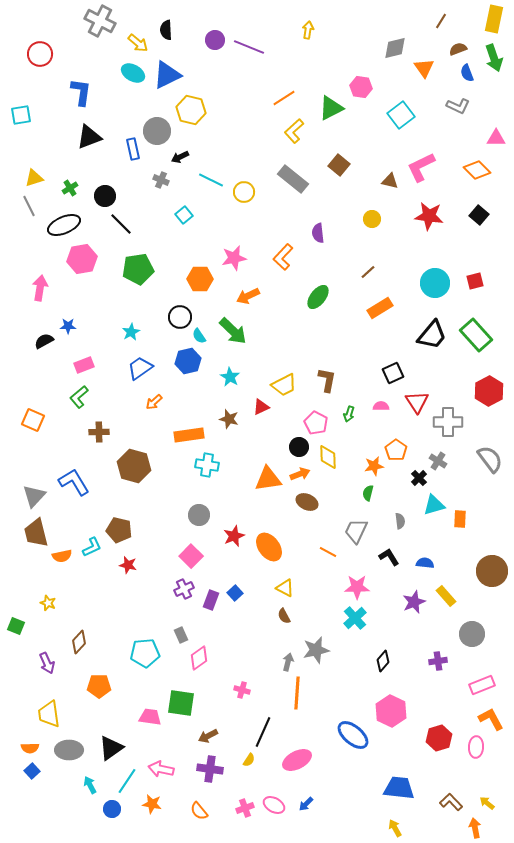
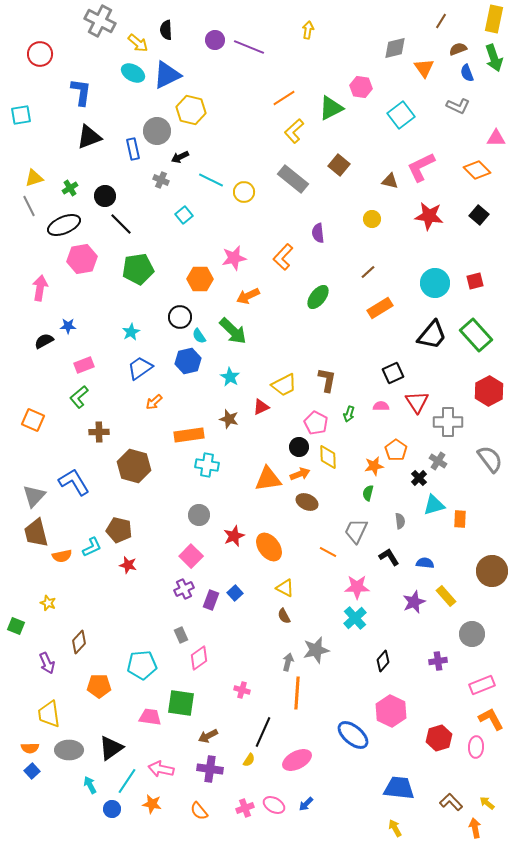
cyan pentagon at (145, 653): moved 3 px left, 12 px down
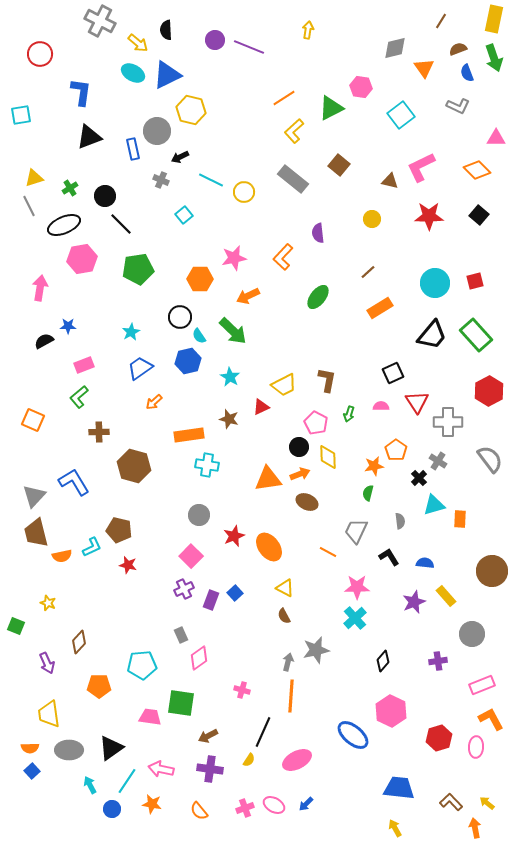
red star at (429, 216): rotated 8 degrees counterclockwise
orange line at (297, 693): moved 6 px left, 3 px down
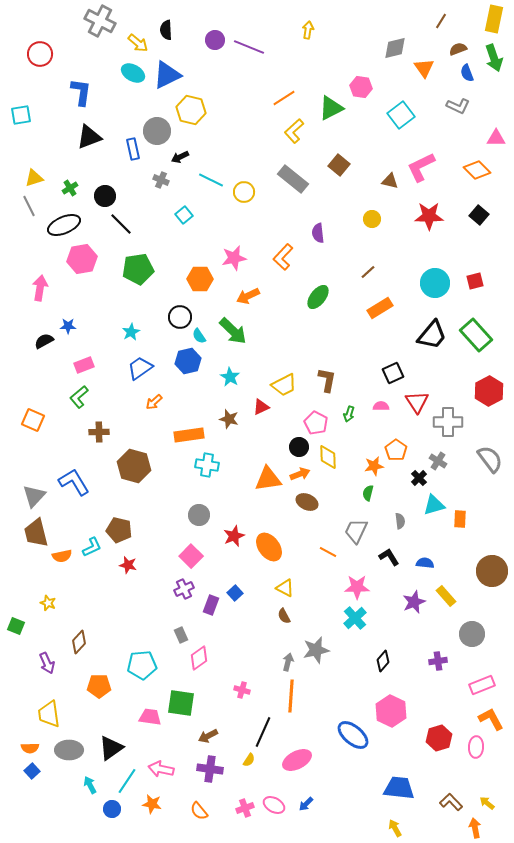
purple rectangle at (211, 600): moved 5 px down
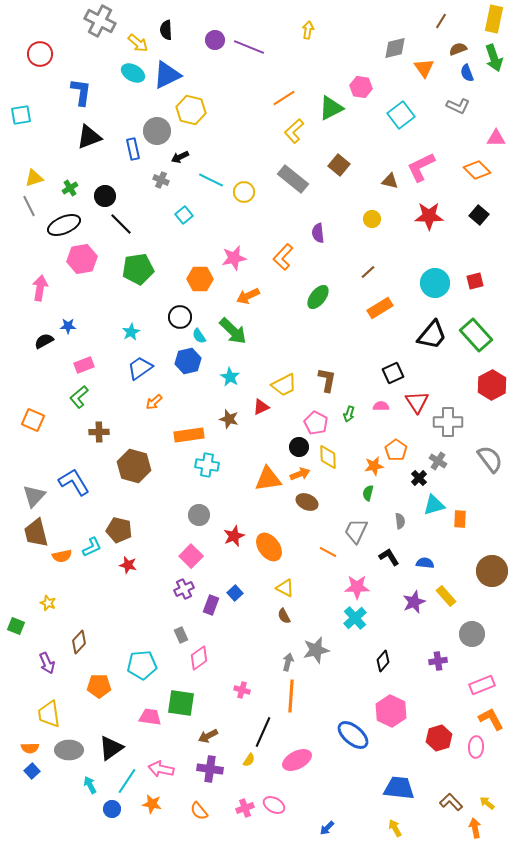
red hexagon at (489, 391): moved 3 px right, 6 px up
blue arrow at (306, 804): moved 21 px right, 24 px down
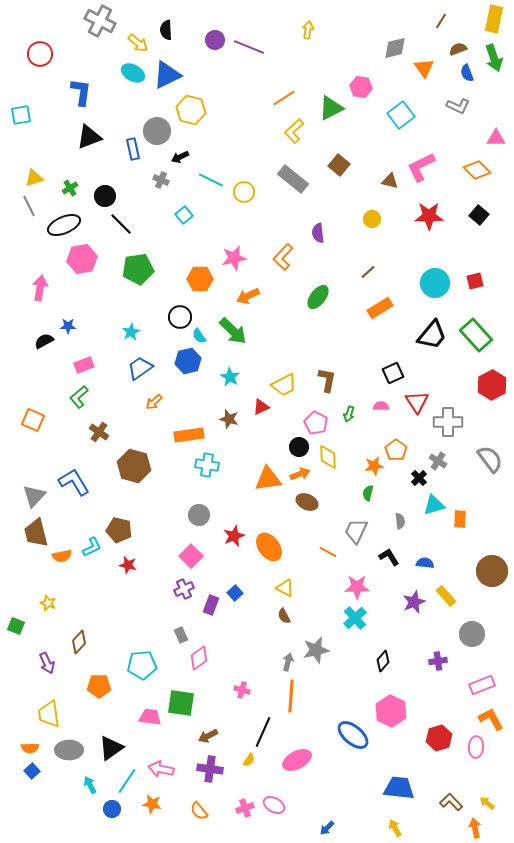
brown cross at (99, 432): rotated 36 degrees clockwise
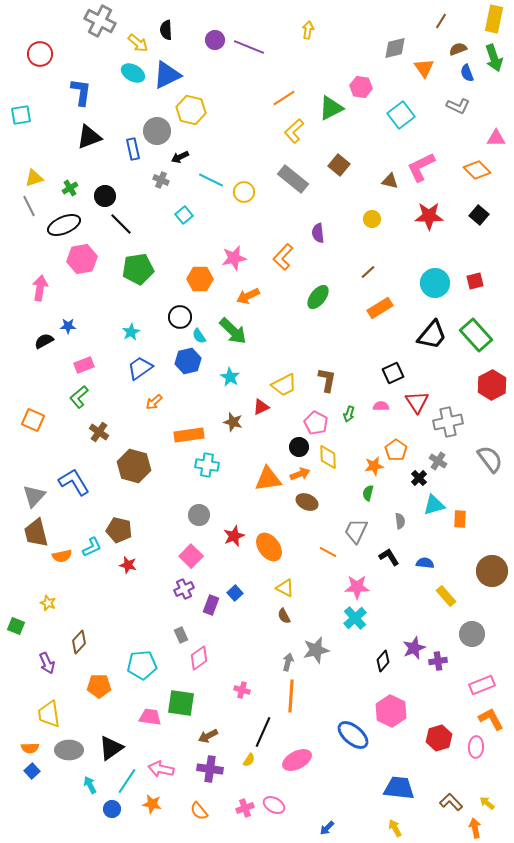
brown star at (229, 419): moved 4 px right, 3 px down
gray cross at (448, 422): rotated 12 degrees counterclockwise
purple star at (414, 602): moved 46 px down
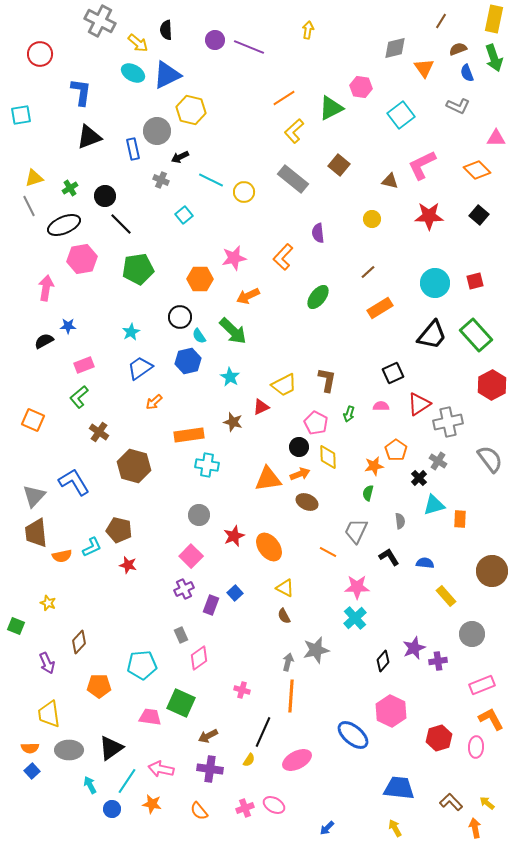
pink L-shape at (421, 167): moved 1 px right, 2 px up
pink arrow at (40, 288): moved 6 px right
red triangle at (417, 402): moved 2 px right, 2 px down; rotated 30 degrees clockwise
brown trapezoid at (36, 533): rotated 8 degrees clockwise
green square at (181, 703): rotated 16 degrees clockwise
